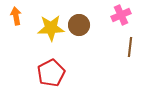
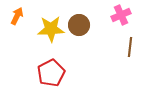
orange arrow: moved 1 px right; rotated 36 degrees clockwise
yellow star: moved 1 px down
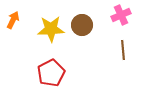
orange arrow: moved 4 px left, 4 px down
brown circle: moved 3 px right
brown line: moved 7 px left, 3 px down; rotated 12 degrees counterclockwise
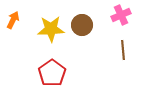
red pentagon: moved 1 px right; rotated 8 degrees counterclockwise
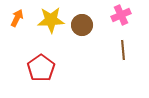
orange arrow: moved 4 px right, 2 px up
yellow star: moved 9 px up
red pentagon: moved 11 px left, 5 px up
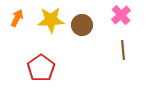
pink cross: rotated 18 degrees counterclockwise
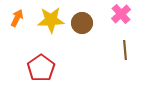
pink cross: moved 1 px up
brown circle: moved 2 px up
brown line: moved 2 px right
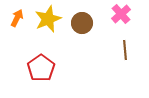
yellow star: moved 3 px left, 1 px up; rotated 20 degrees counterclockwise
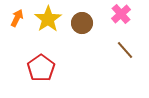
yellow star: rotated 12 degrees counterclockwise
brown line: rotated 36 degrees counterclockwise
